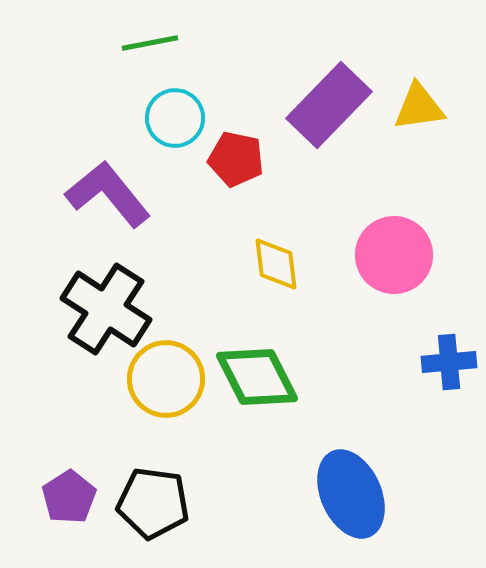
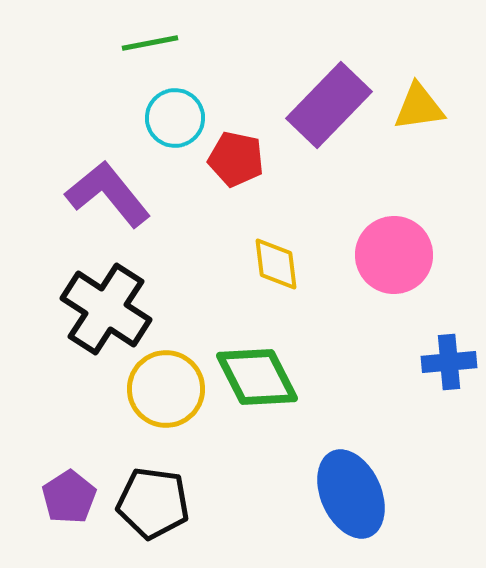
yellow circle: moved 10 px down
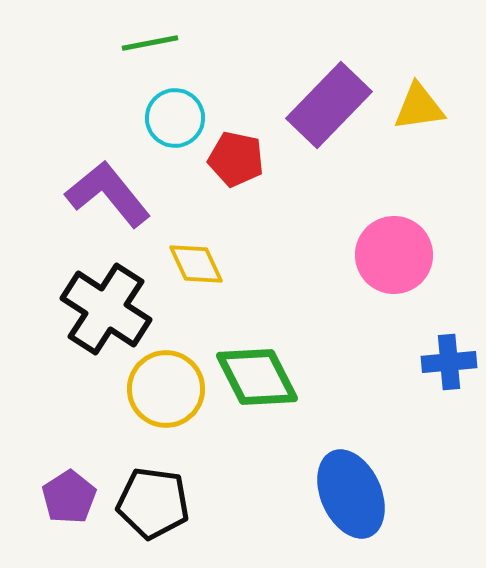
yellow diamond: moved 80 px left; rotated 18 degrees counterclockwise
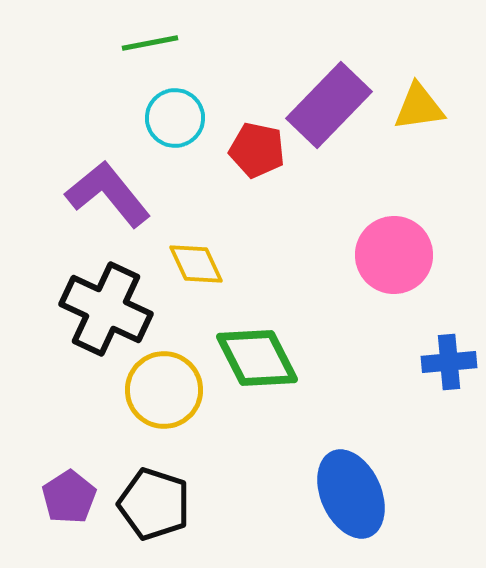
red pentagon: moved 21 px right, 9 px up
black cross: rotated 8 degrees counterclockwise
green diamond: moved 19 px up
yellow circle: moved 2 px left, 1 px down
black pentagon: moved 1 px right, 1 px down; rotated 10 degrees clockwise
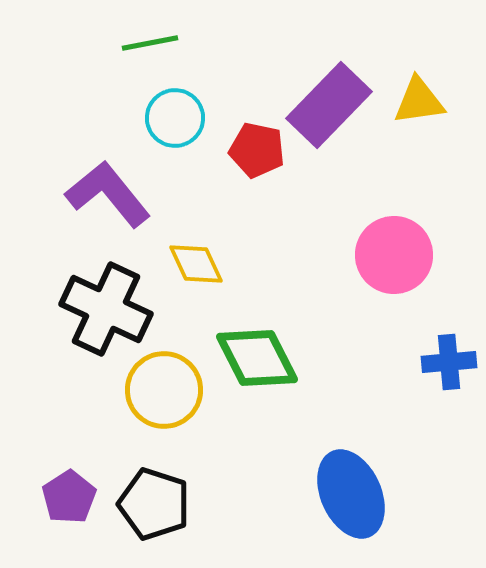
yellow triangle: moved 6 px up
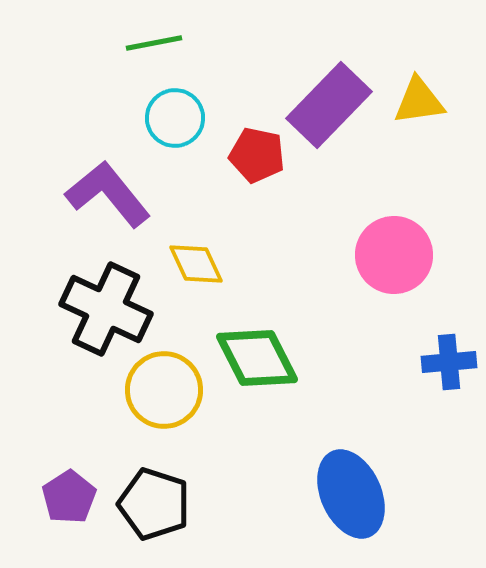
green line: moved 4 px right
red pentagon: moved 5 px down
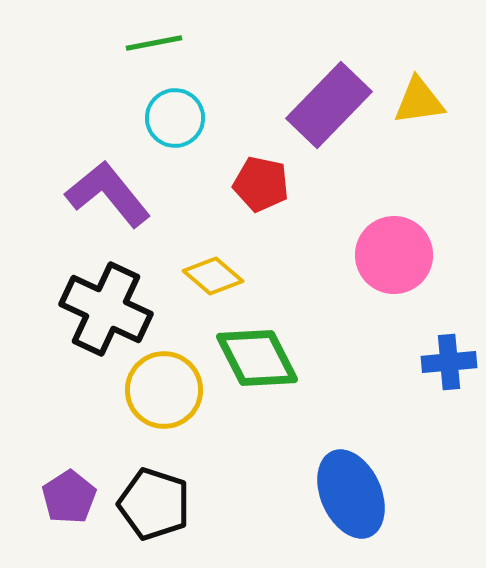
red pentagon: moved 4 px right, 29 px down
yellow diamond: moved 17 px right, 12 px down; rotated 24 degrees counterclockwise
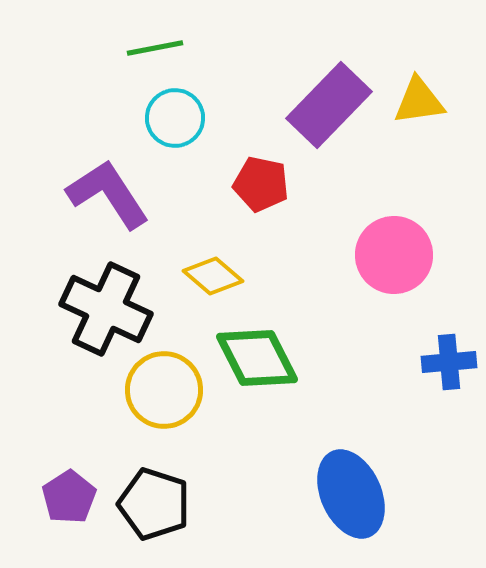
green line: moved 1 px right, 5 px down
purple L-shape: rotated 6 degrees clockwise
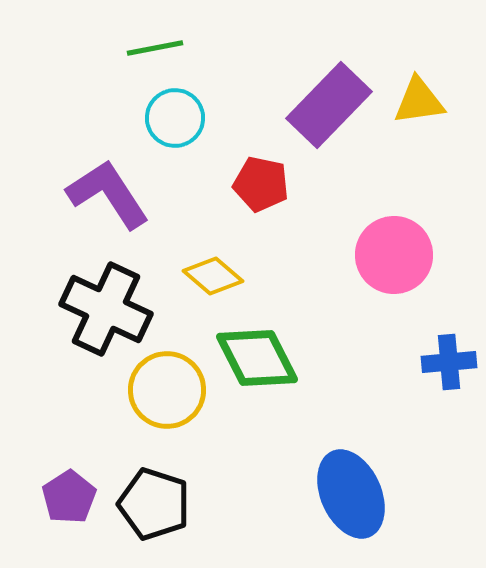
yellow circle: moved 3 px right
